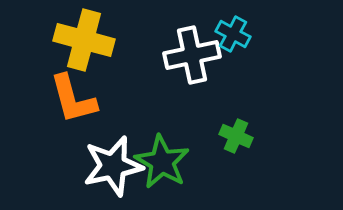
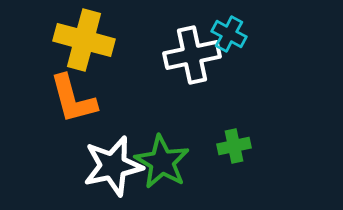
cyan cross: moved 4 px left
green cross: moved 2 px left, 10 px down; rotated 36 degrees counterclockwise
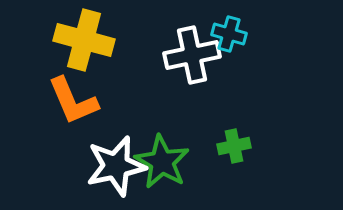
cyan cross: rotated 12 degrees counterclockwise
orange L-shape: moved 2 px down; rotated 8 degrees counterclockwise
white star: moved 3 px right
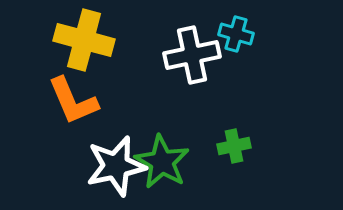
cyan cross: moved 7 px right
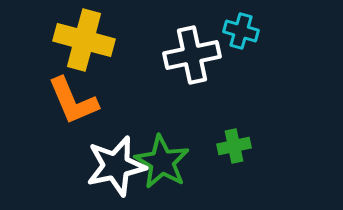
cyan cross: moved 5 px right, 3 px up
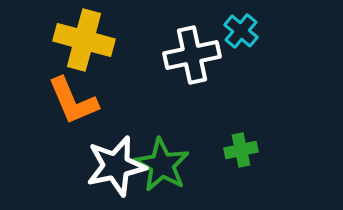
cyan cross: rotated 24 degrees clockwise
green cross: moved 7 px right, 4 px down
green star: moved 3 px down
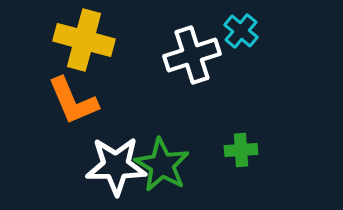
white cross: rotated 6 degrees counterclockwise
green cross: rotated 8 degrees clockwise
white star: rotated 12 degrees clockwise
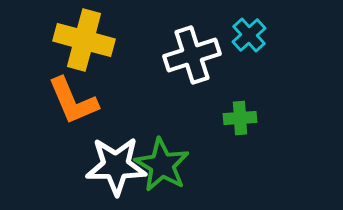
cyan cross: moved 8 px right, 4 px down; rotated 8 degrees clockwise
green cross: moved 1 px left, 32 px up
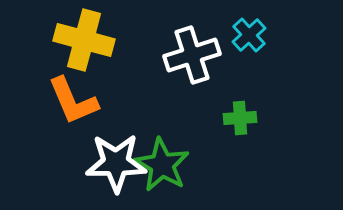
white star: moved 3 px up
